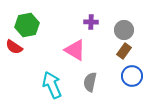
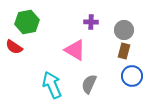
green hexagon: moved 3 px up
brown rectangle: rotated 21 degrees counterclockwise
gray semicircle: moved 1 px left, 2 px down; rotated 12 degrees clockwise
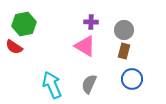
green hexagon: moved 3 px left, 2 px down
pink triangle: moved 10 px right, 4 px up
blue circle: moved 3 px down
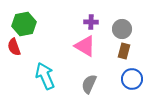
gray circle: moved 2 px left, 1 px up
red semicircle: rotated 36 degrees clockwise
cyan arrow: moved 7 px left, 9 px up
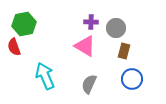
gray circle: moved 6 px left, 1 px up
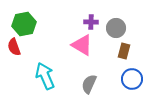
pink triangle: moved 3 px left, 1 px up
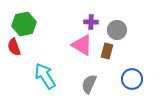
gray circle: moved 1 px right, 2 px down
brown rectangle: moved 17 px left
cyan arrow: rotated 8 degrees counterclockwise
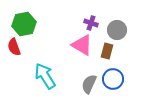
purple cross: moved 1 px down; rotated 16 degrees clockwise
blue circle: moved 19 px left
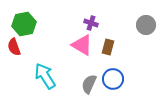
gray circle: moved 29 px right, 5 px up
brown rectangle: moved 1 px right, 4 px up
